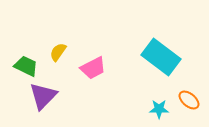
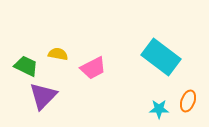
yellow semicircle: moved 2 px down; rotated 66 degrees clockwise
orange ellipse: moved 1 px left, 1 px down; rotated 70 degrees clockwise
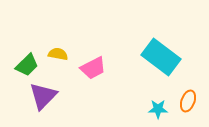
green trapezoid: moved 1 px right, 1 px up; rotated 110 degrees clockwise
cyan star: moved 1 px left
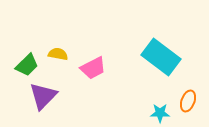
cyan star: moved 2 px right, 4 px down
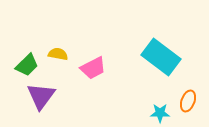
purple triangle: moved 2 px left; rotated 8 degrees counterclockwise
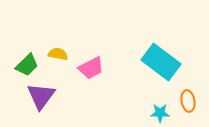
cyan rectangle: moved 5 px down
pink trapezoid: moved 2 px left
orange ellipse: rotated 30 degrees counterclockwise
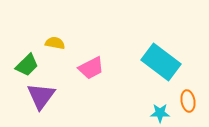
yellow semicircle: moved 3 px left, 11 px up
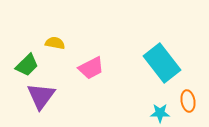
cyan rectangle: moved 1 px right, 1 px down; rotated 15 degrees clockwise
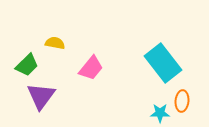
cyan rectangle: moved 1 px right
pink trapezoid: rotated 24 degrees counterclockwise
orange ellipse: moved 6 px left; rotated 15 degrees clockwise
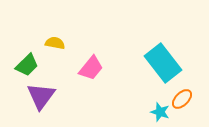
orange ellipse: moved 2 px up; rotated 40 degrees clockwise
cyan star: moved 1 px up; rotated 18 degrees clockwise
